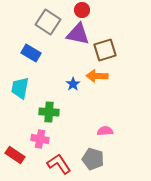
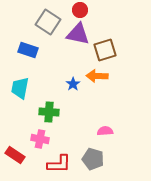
red circle: moved 2 px left
blue rectangle: moved 3 px left, 3 px up; rotated 12 degrees counterclockwise
red L-shape: rotated 125 degrees clockwise
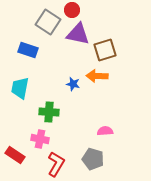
red circle: moved 8 px left
blue star: rotated 24 degrees counterclockwise
red L-shape: moved 3 px left; rotated 60 degrees counterclockwise
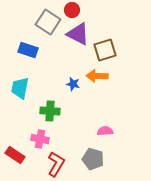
purple triangle: rotated 15 degrees clockwise
green cross: moved 1 px right, 1 px up
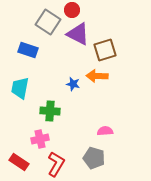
pink cross: rotated 24 degrees counterclockwise
red rectangle: moved 4 px right, 7 px down
gray pentagon: moved 1 px right, 1 px up
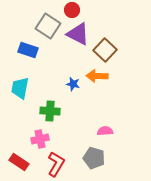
gray square: moved 4 px down
brown square: rotated 30 degrees counterclockwise
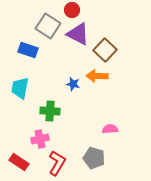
pink semicircle: moved 5 px right, 2 px up
red L-shape: moved 1 px right, 1 px up
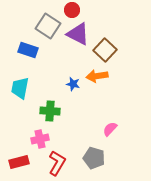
orange arrow: rotated 10 degrees counterclockwise
pink semicircle: rotated 42 degrees counterclockwise
red rectangle: rotated 48 degrees counterclockwise
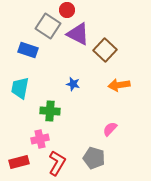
red circle: moved 5 px left
orange arrow: moved 22 px right, 9 px down
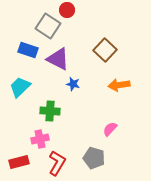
purple triangle: moved 20 px left, 25 px down
cyan trapezoid: moved 1 px up; rotated 35 degrees clockwise
